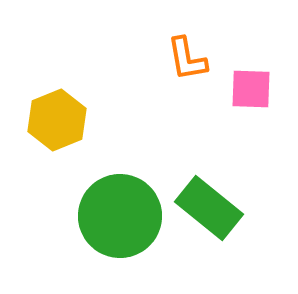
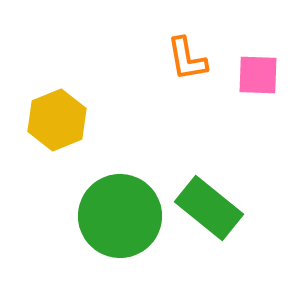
pink square: moved 7 px right, 14 px up
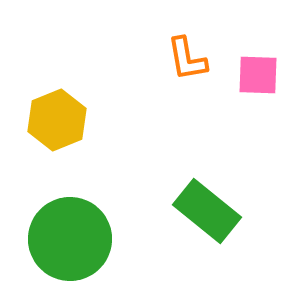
green rectangle: moved 2 px left, 3 px down
green circle: moved 50 px left, 23 px down
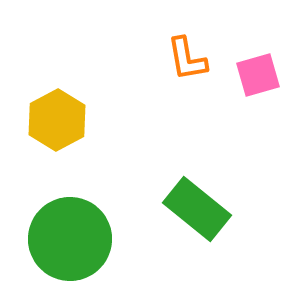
pink square: rotated 18 degrees counterclockwise
yellow hexagon: rotated 6 degrees counterclockwise
green rectangle: moved 10 px left, 2 px up
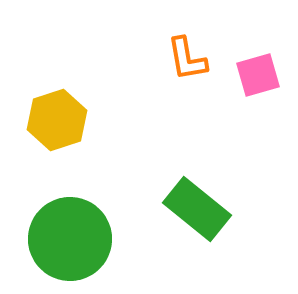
yellow hexagon: rotated 10 degrees clockwise
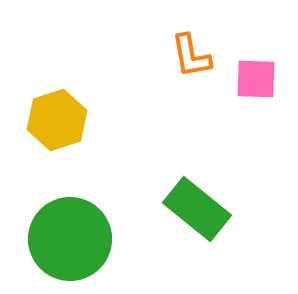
orange L-shape: moved 4 px right, 3 px up
pink square: moved 2 px left, 4 px down; rotated 18 degrees clockwise
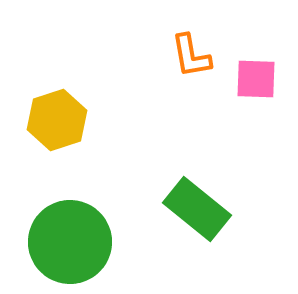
green circle: moved 3 px down
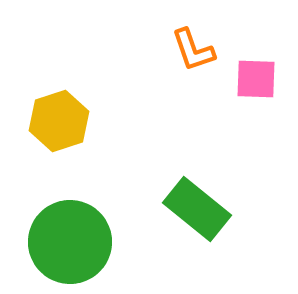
orange L-shape: moved 2 px right, 6 px up; rotated 9 degrees counterclockwise
yellow hexagon: moved 2 px right, 1 px down
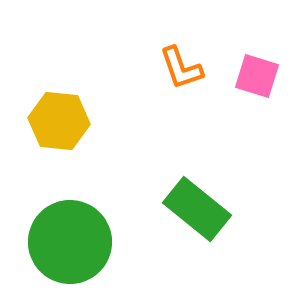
orange L-shape: moved 12 px left, 18 px down
pink square: moved 1 px right, 3 px up; rotated 15 degrees clockwise
yellow hexagon: rotated 24 degrees clockwise
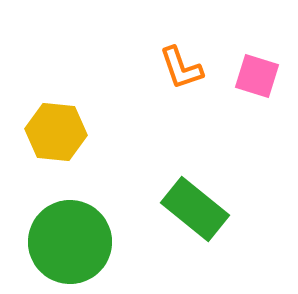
yellow hexagon: moved 3 px left, 11 px down
green rectangle: moved 2 px left
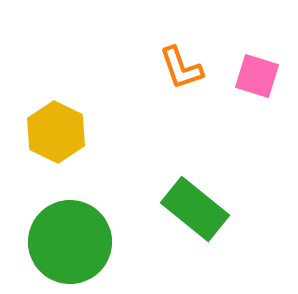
yellow hexagon: rotated 20 degrees clockwise
